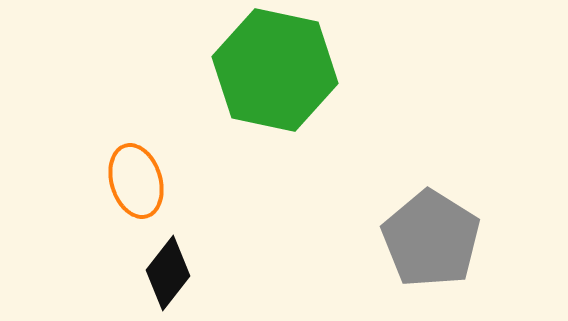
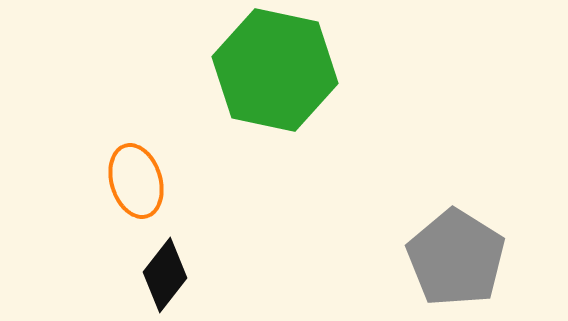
gray pentagon: moved 25 px right, 19 px down
black diamond: moved 3 px left, 2 px down
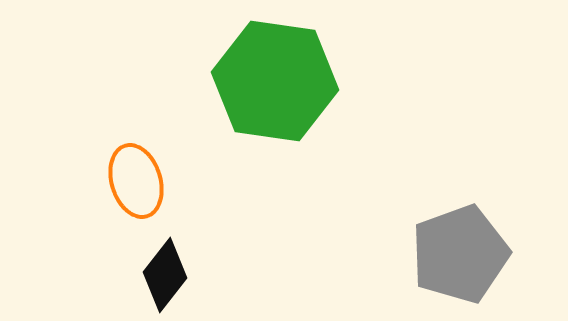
green hexagon: moved 11 px down; rotated 4 degrees counterclockwise
gray pentagon: moved 4 px right, 4 px up; rotated 20 degrees clockwise
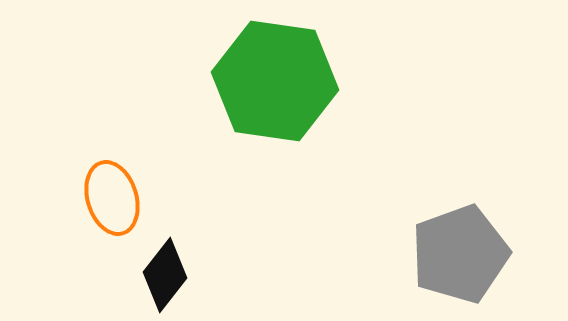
orange ellipse: moved 24 px left, 17 px down
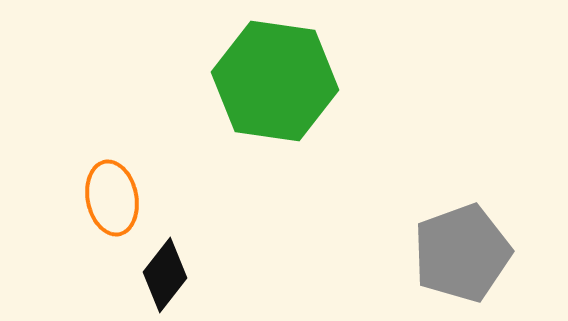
orange ellipse: rotated 6 degrees clockwise
gray pentagon: moved 2 px right, 1 px up
